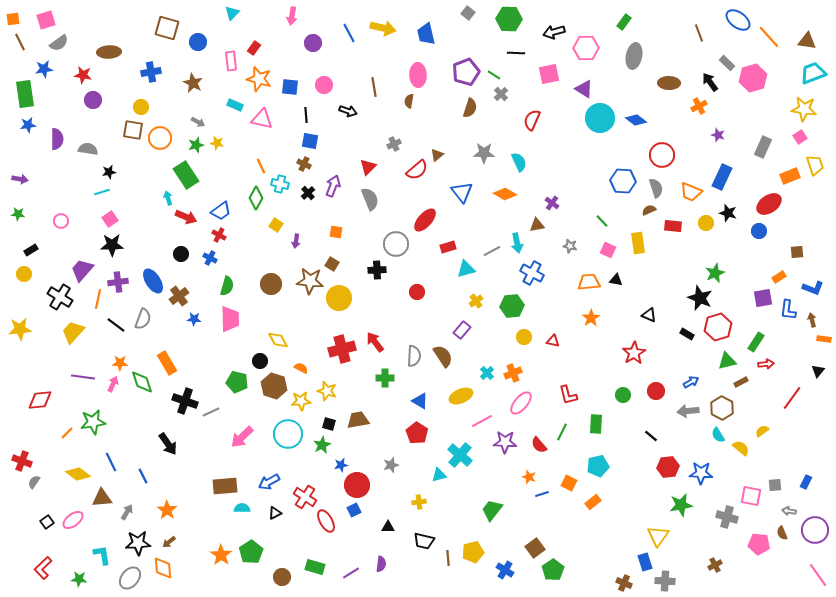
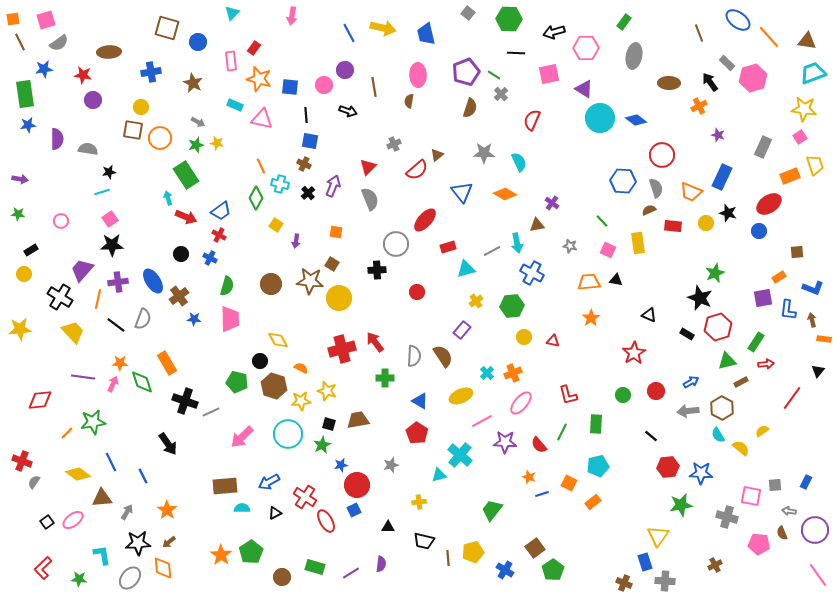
purple circle at (313, 43): moved 32 px right, 27 px down
yellow trapezoid at (73, 332): rotated 95 degrees clockwise
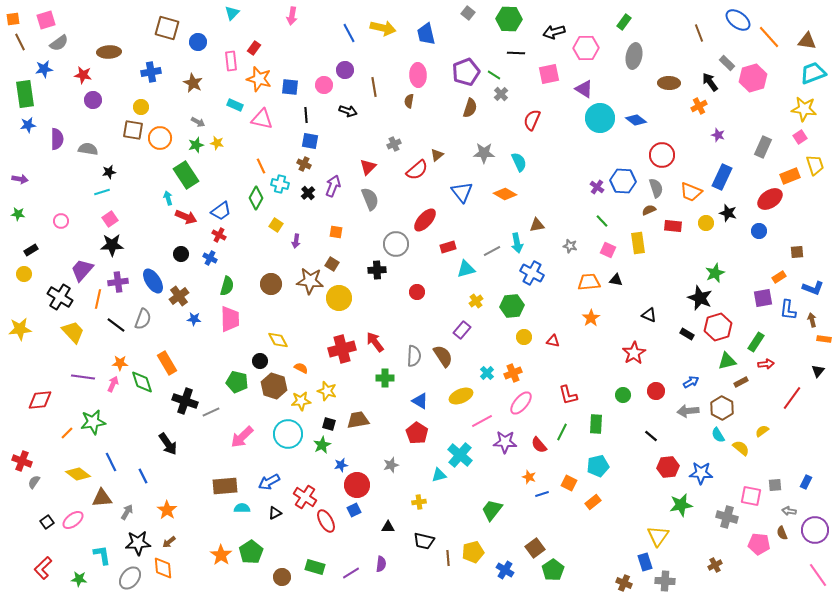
purple cross at (552, 203): moved 45 px right, 16 px up
red ellipse at (769, 204): moved 1 px right, 5 px up
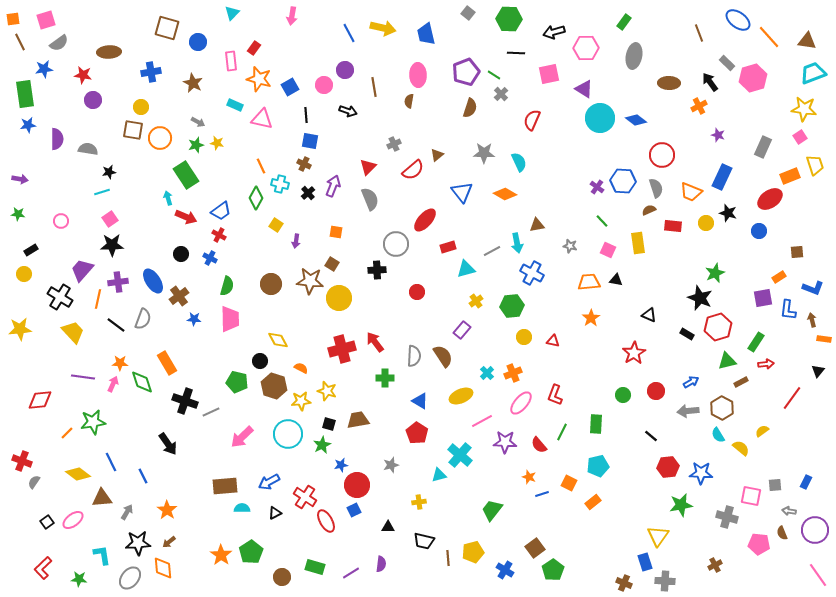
blue square at (290, 87): rotated 36 degrees counterclockwise
red semicircle at (417, 170): moved 4 px left
red L-shape at (568, 395): moved 13 px left; rotated 35 degrees clockwise
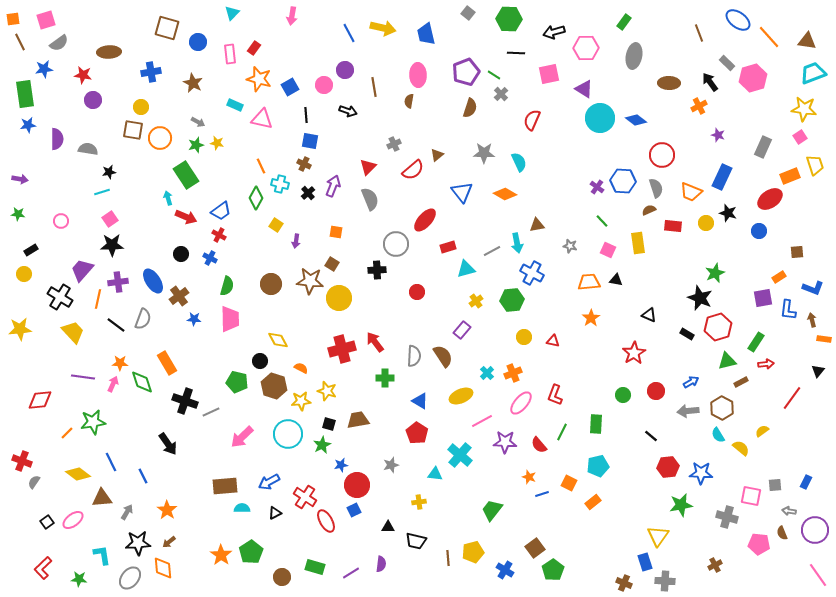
pink rectangle at (231, 61): moved 1 px left, 7 px up
green hexagon at (512, 306): moved 6 px up
cyan triangle at (439, 475): moved 4 px left, 1 px up; rotated 21 degrees clockwise
black trapezoid at (424, 541): moved 8 px left
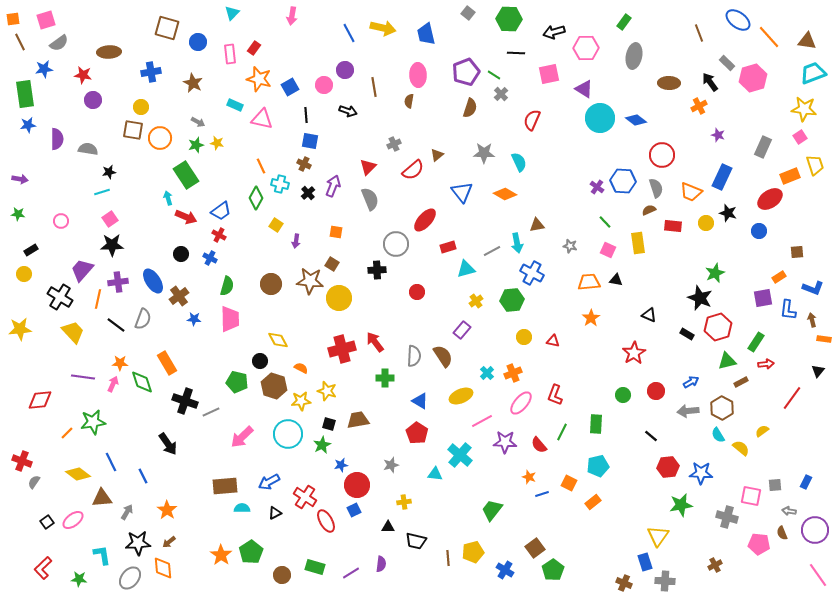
green line at (602, 221): moved 3 px right, 1 px down
yellow cross at (419, 502): moved 15 px left
brown circle at (282, 577): moved 2 px up
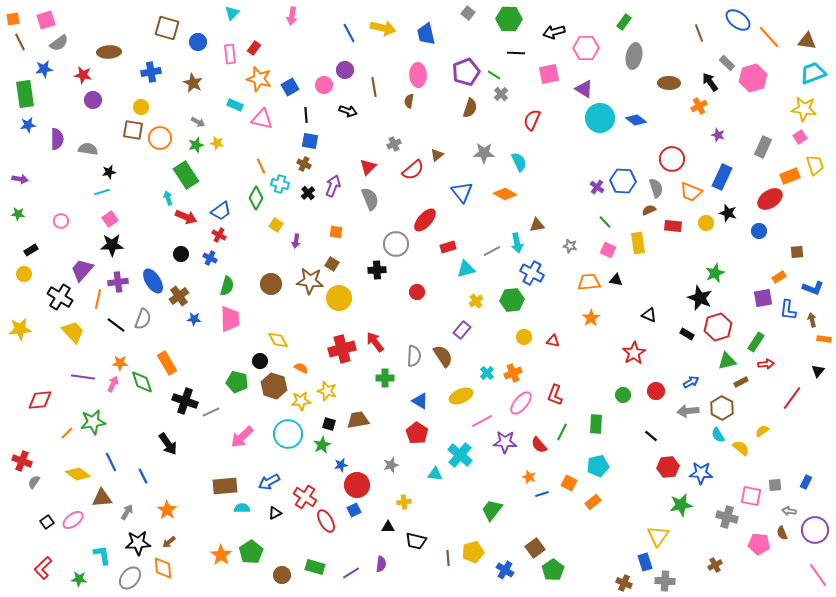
red circle at (662, 155): moved 10 px right, 4 px down
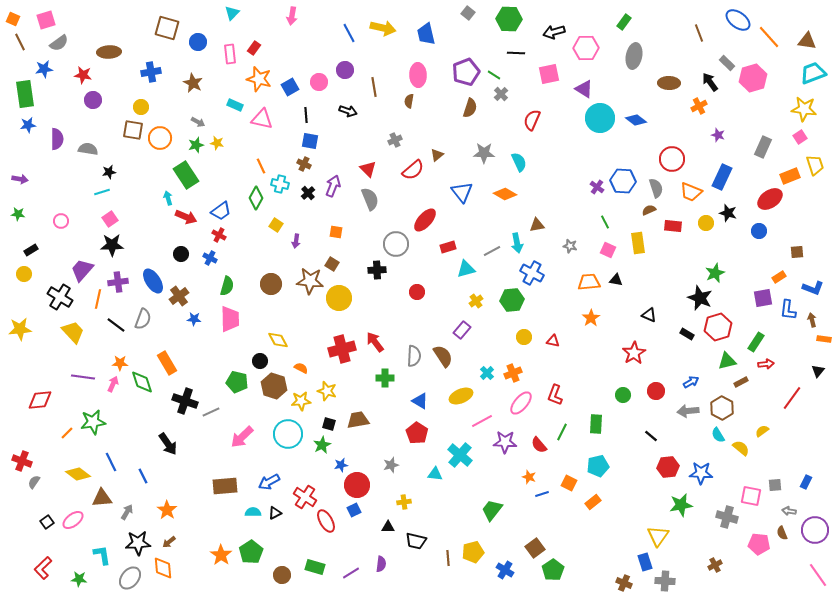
orange square at (13, 19): rotated 32 degrees clockwise
pink circle at (324, 85): moved 5 px left, 3 px up
gray cross at (394, 144): moved 1 px right, 4 px up
red triangle at (368, 167): moved 2 px down; rotated 30 degrees counterclockwise
green line at (605, 222): rotated 16 degrees clockwise
cyan semicircle at (242, 508): moved 11 px right, 4 px down
